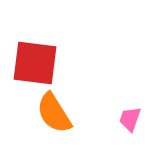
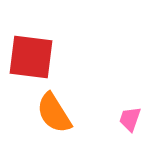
red square: moved 4 px left, 6 px up
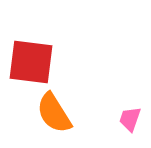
red square: moved 5 px down
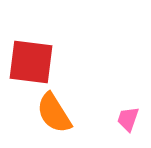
pink trapezoid: moved 2 px left
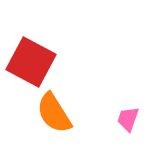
red square: rotated 21 degrees clockwise
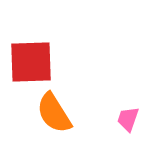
red square: rotated 30 degrees counterclockwise
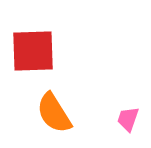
red square: moved 2 px right, 11 px up
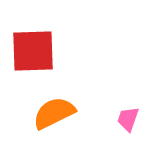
orange semicircle: rotated 96 degrees clockwise
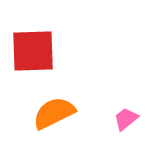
pink trapezoid: moved 2 px left; rotated 32 degrees clockwise
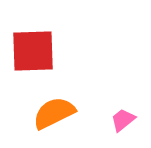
pink trapezoid: moved 3 px left, 1 px down
